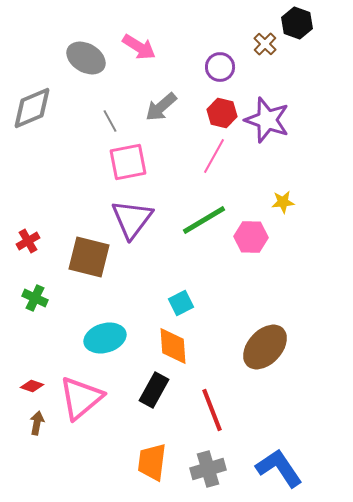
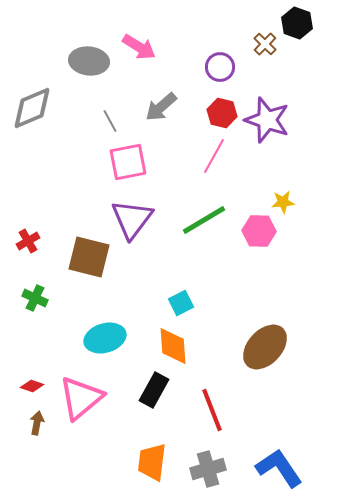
gray ellipse: moved 3 px right, 3 px down; rotated 24 degrees counterclockwise
pink hexagon: moved 8 px right, 6 px up
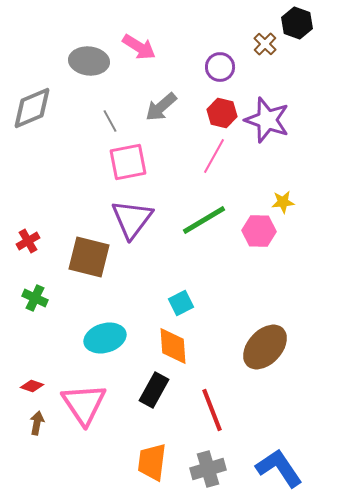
pink triangle: moved 3 px right, 6 px down; rotated 24 degrees counterclockwise
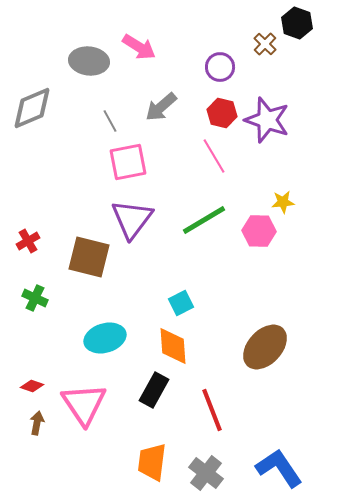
pink line: rotated 60 degrees counterclockwise
gray cross: moved 2 px left, 4 px down; rotated 36 degrees counterclockwise
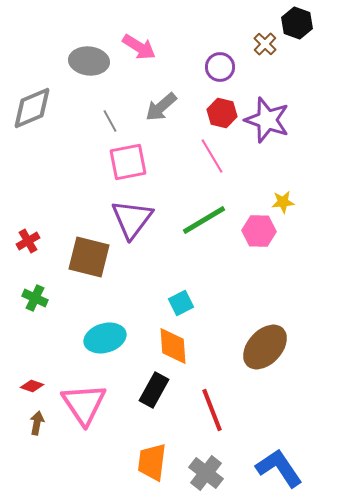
pink line: moved 2 px left
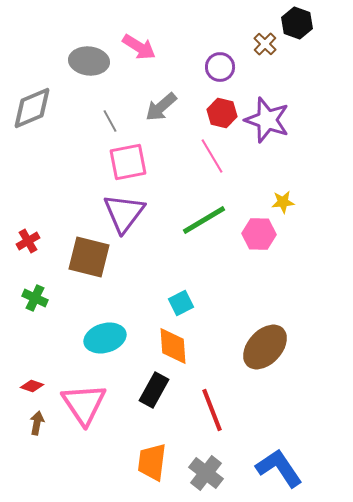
purple triangle: moved 8 px left, 6 px up
pink hexagon: moved 3 px down
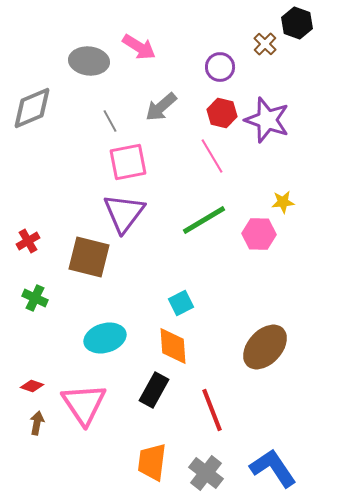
blue L-shape: moved 6 px left
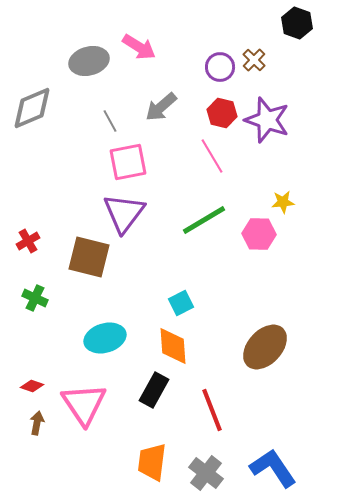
brown cross: moved 11 px left, 16 px down
gray ellipse: rotated 21 degrees counterclockwise
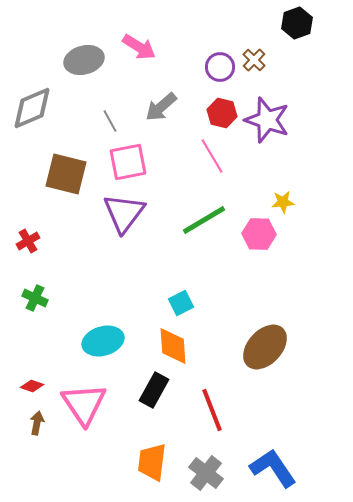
black hexagon: rotated 20 degrees clockwise
gray ellipse: moved 5 px left, 1 px up
brown square: moved 23 px left, 83 px up
cyan ellipse: moved 2 px left, 3 px down
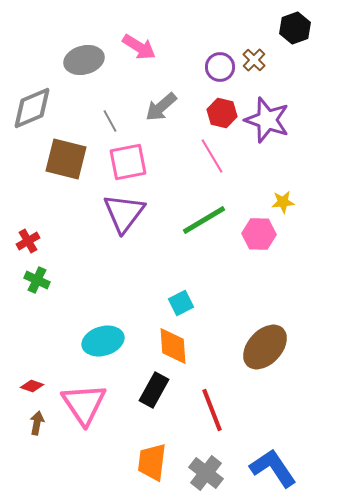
black hexagon: moved 2 px left, 5 px down
brown square: moved 15 px up
green cross: moved 2 px right, 18 px up
